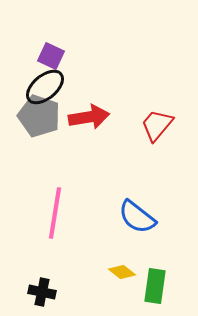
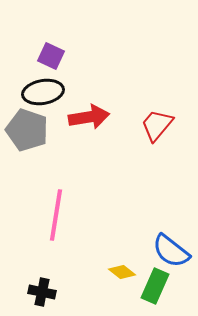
black ellipse: moved 2 px left, 5 px down; rotated 30 degrees clockwise
gray pentagon: moved 12 px left, 14 px down
pink line: moved 1 px right, 2 px down
blue semicircle: moved 34 px right, 34 px down
green rectangle: rotated 16 degrees clockwise
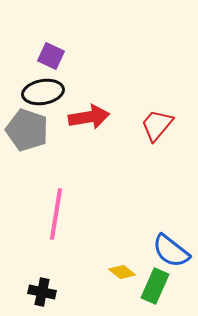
pink line: moved 1 px up
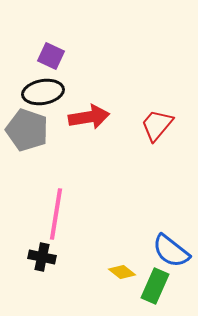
black cross: moved 35 px up
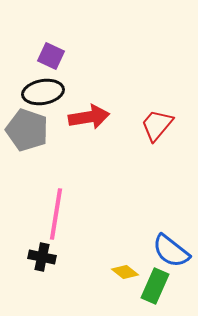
yellow diamond: moved 3 px right
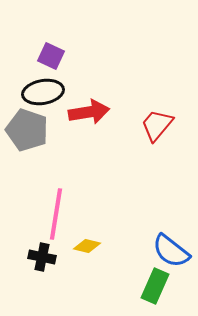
red arrow: moved 5 px up
yellow diamond: moved 38 px left, 26 px up; rotated 24 degrees counterclockwise
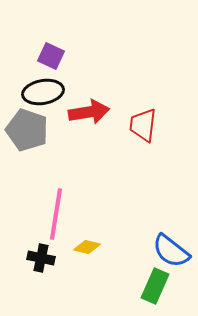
red trapezoid: moved 14 px left; rotated 33 degrees counterclockwise
yellow diamond: moved 1 px down
black cross: moved 1 px left, 1 px down
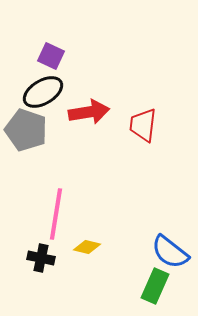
black ellipse: rotated 21 degrees counterclockwise
gray pentagon: moved 1 px left
blue semicircle: moved 1 px left, 1 px down
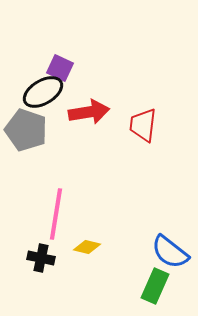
purple square: moved 9 px right, 12 px down
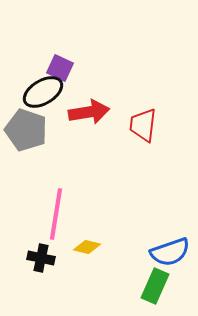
blue semicircle: rotated 57 degrees counterclockwise
